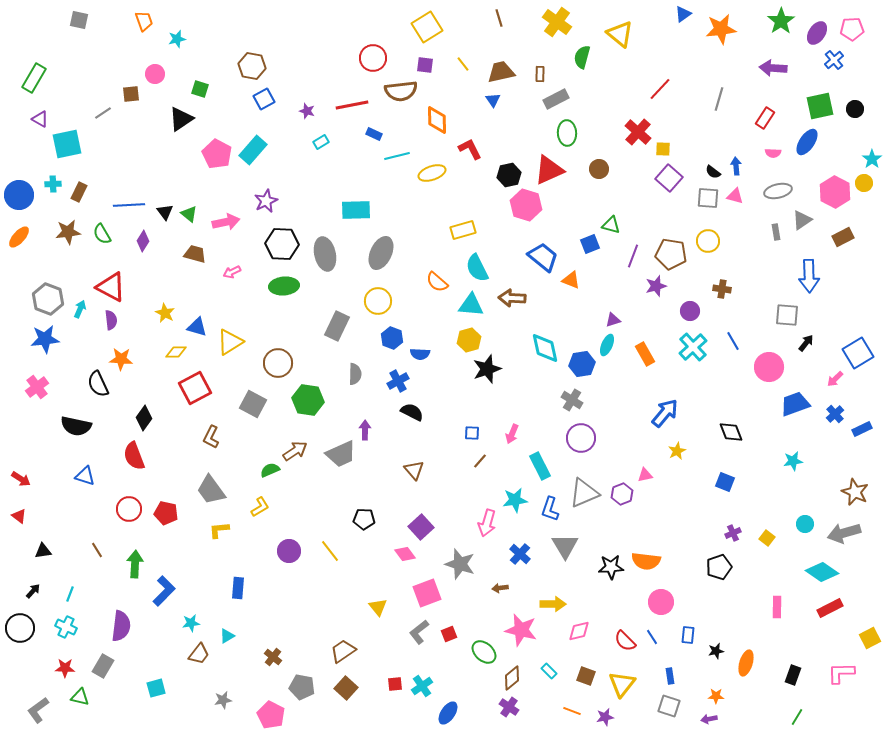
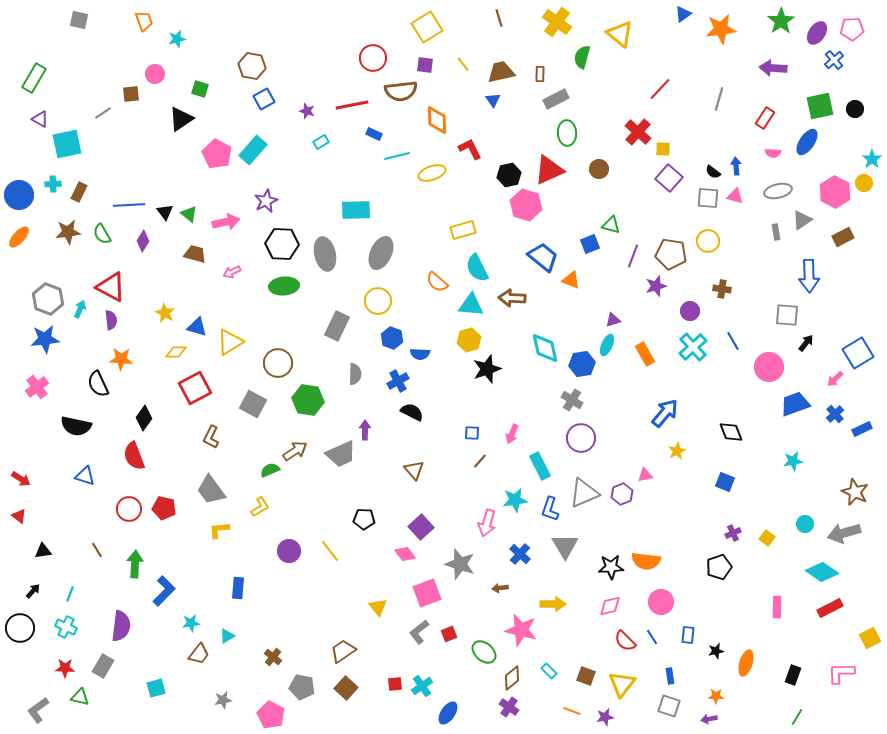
red pentagon at (166, 513): moved 2 px left, 5 px up
pink diamond at (579, 631): moved 31 px right, 25 px up
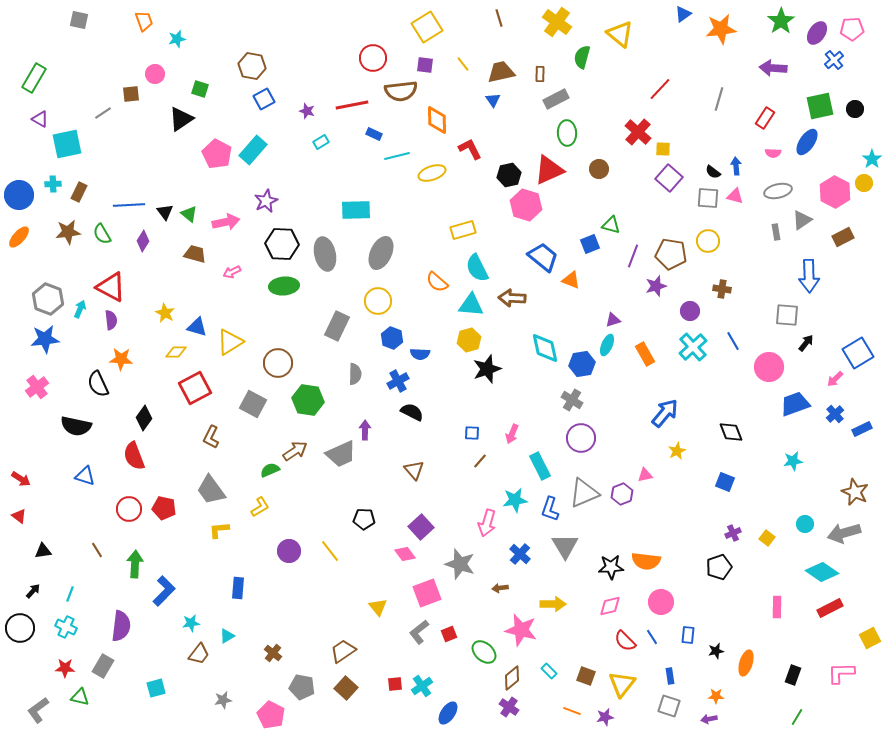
brown cross at (273, 657): moved 4 px up
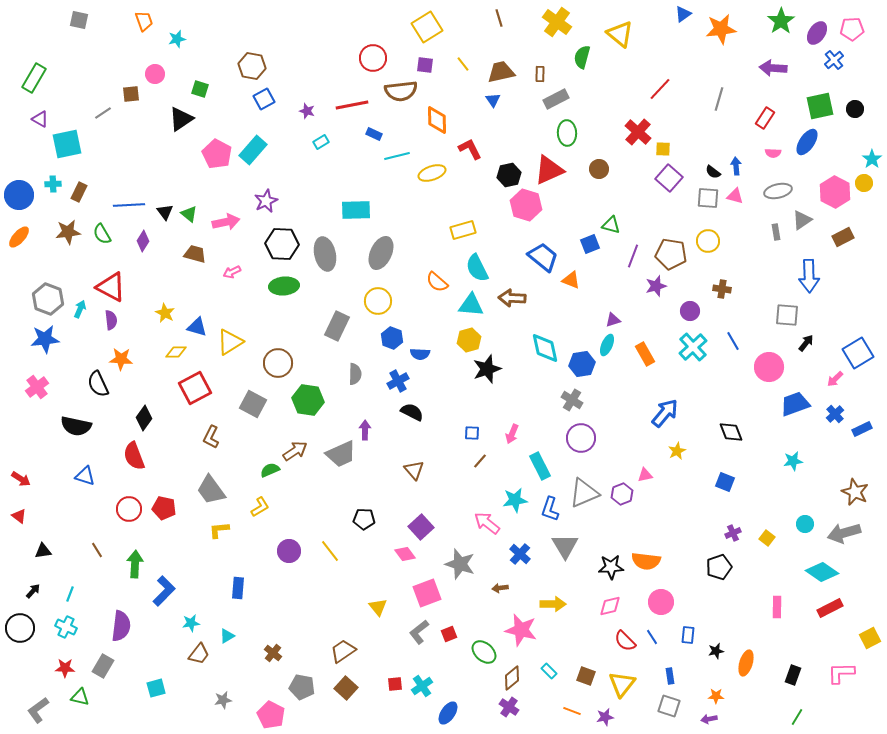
pink arrow at (487, 523): rotated 112 degrees clockwise
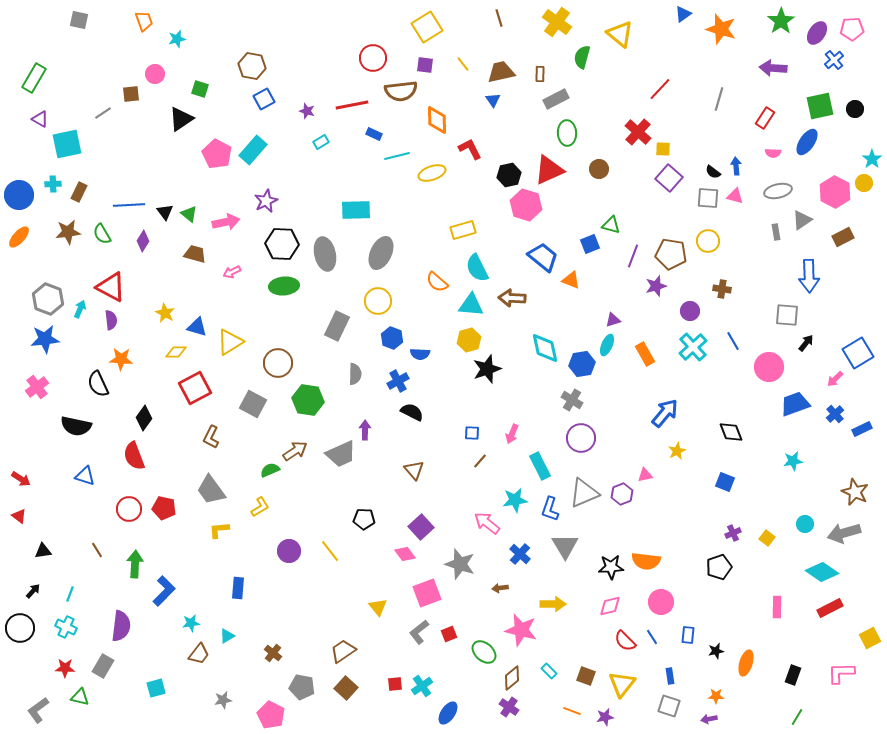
orange star at (721, 29): rotated 24 degrees clockwise
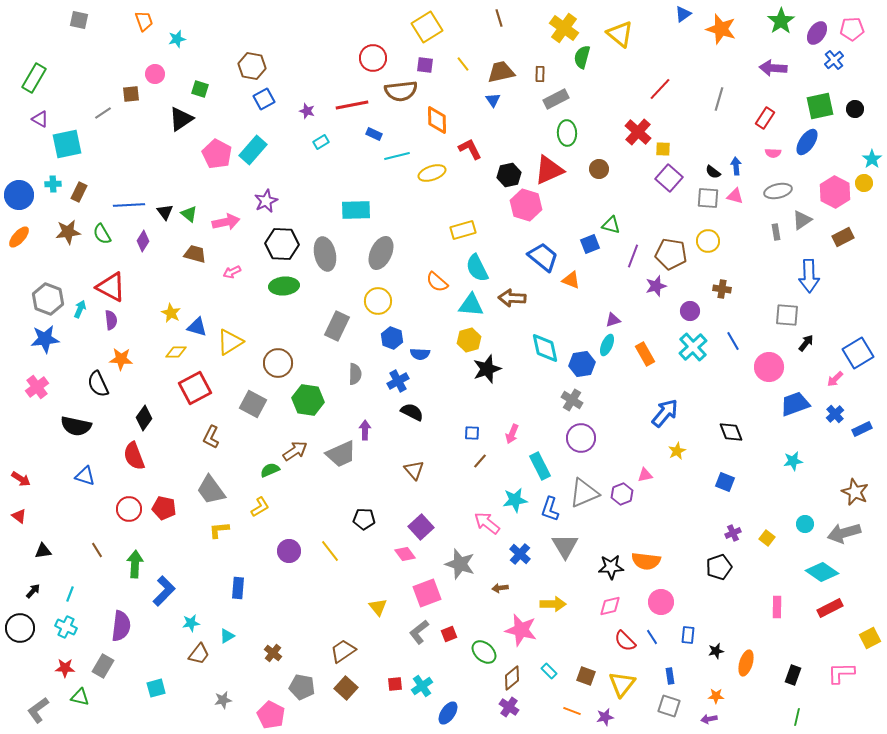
yellow cross at (557, 22): moved 7 px right, 6 px down
yellow star at (165, 313): moved 6 px right
green line at (797, 717): rotated 18 degrees counterclockwise
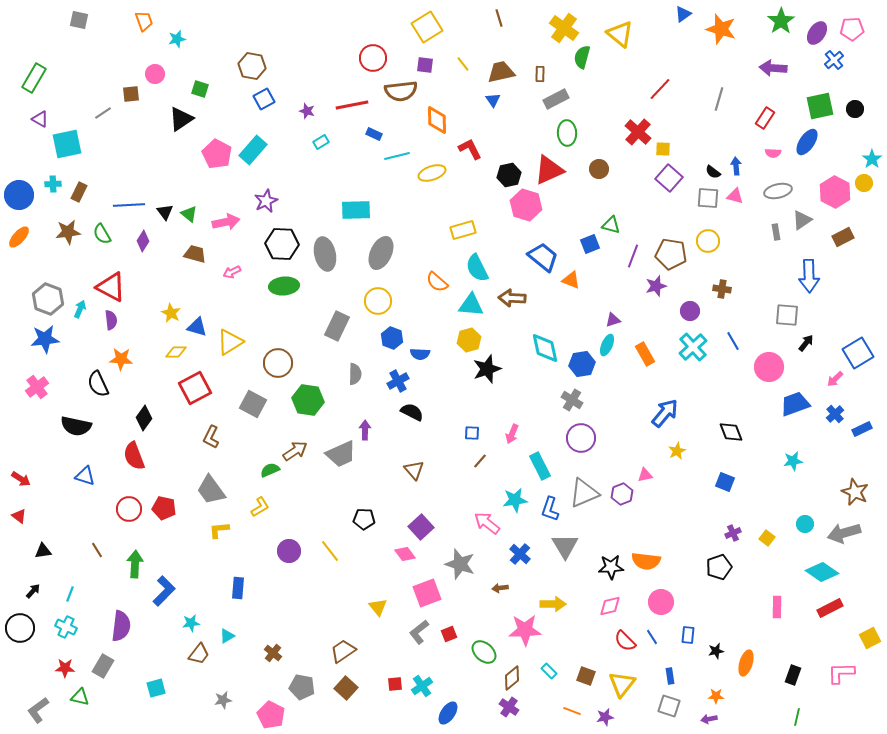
pink star at (521, 630): moved 4 px right; rotated 16 degrees counterclockwise
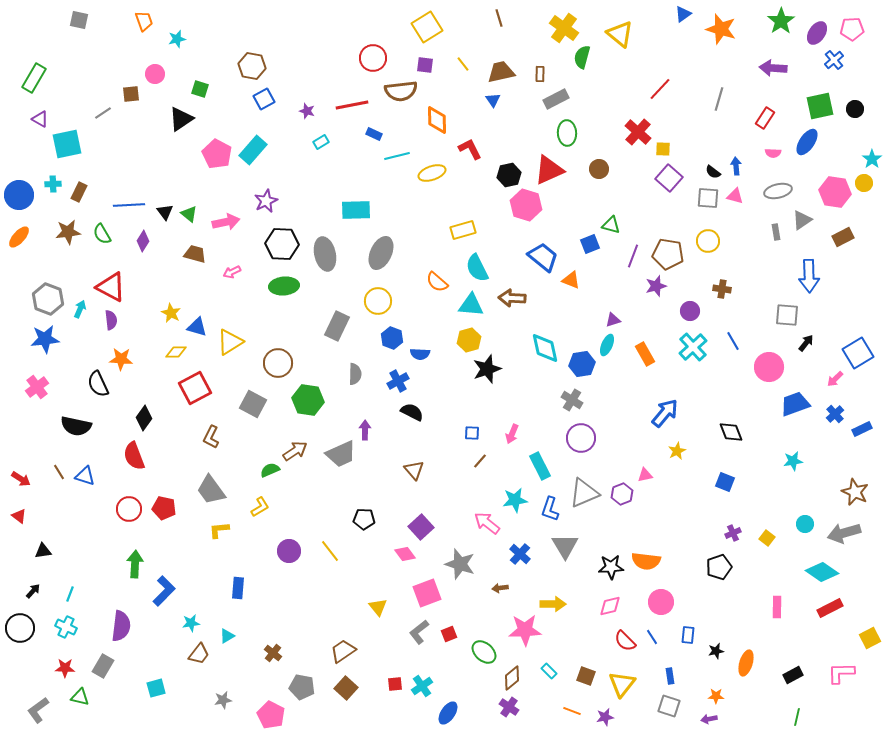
pink hexagon at (835, 192): rotated 20 degrees counterclockwise
brown pentagon at (671, 254): moved 3 px left
brown line at (97, 550): moved 38 px left, 78 px up
black rectangle at (793, 675): rotated 42 degrees clockwise
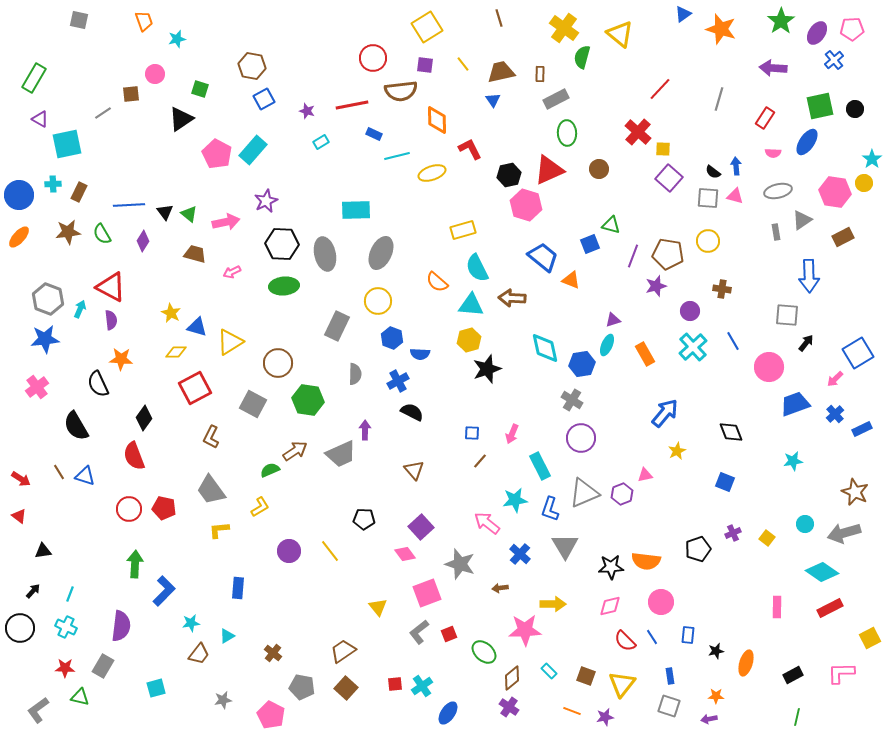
black semicircle at (76, 426): rotated 48 degrees clockwise
black pentagon at (719, 567): moved 21 px left, 18 px up
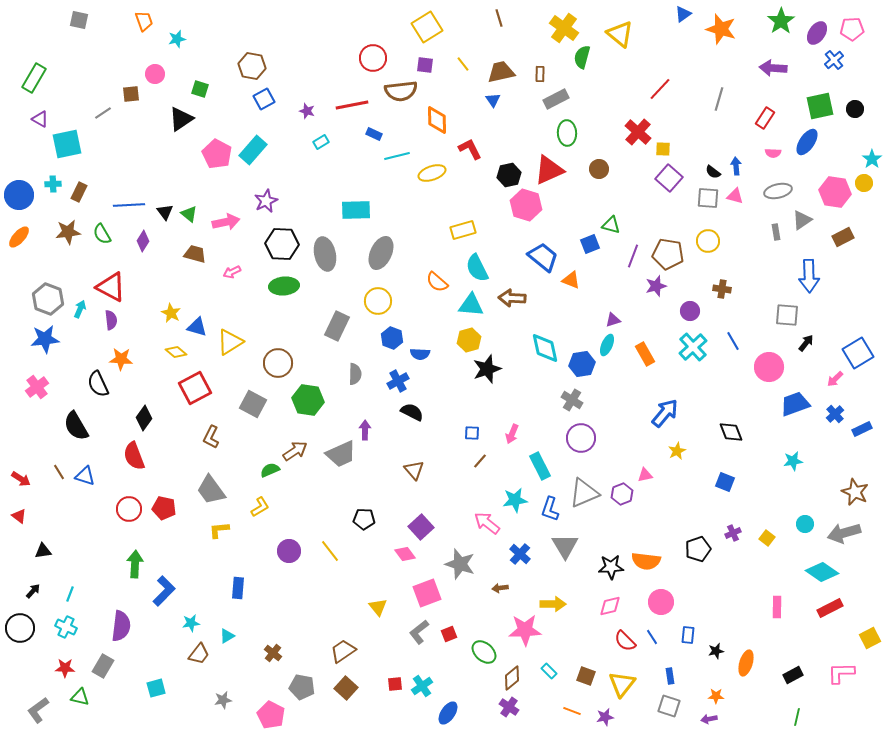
yellow diamond at (176, 352): rotated 40 degrees clockwise
